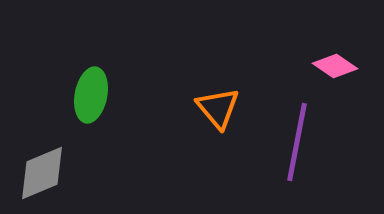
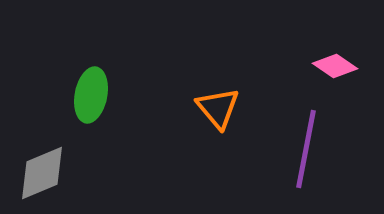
purple line: moved 9 px right, 7 px down
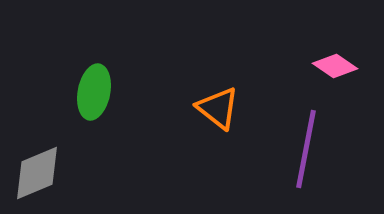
green ellipse: moved 3 px right, 3 px up
orange triangle: rotated 12 degrees counterclockwise
gray diamond: moved 5 px left
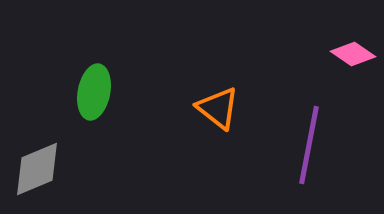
pink diamond: moved 18 px right, 12 px up
purple line: moved 3 px right, 4 px up
gray diamond: moved 4 px up
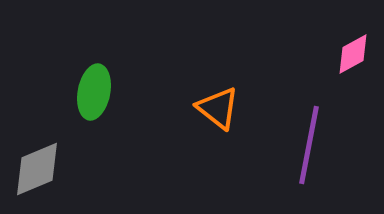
pink diamond: rotated 63 degrees counterclockwise
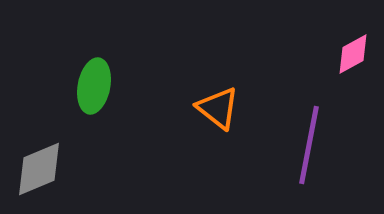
green ellipse: moved 6 px up
gray diamond: moved 2 px right
